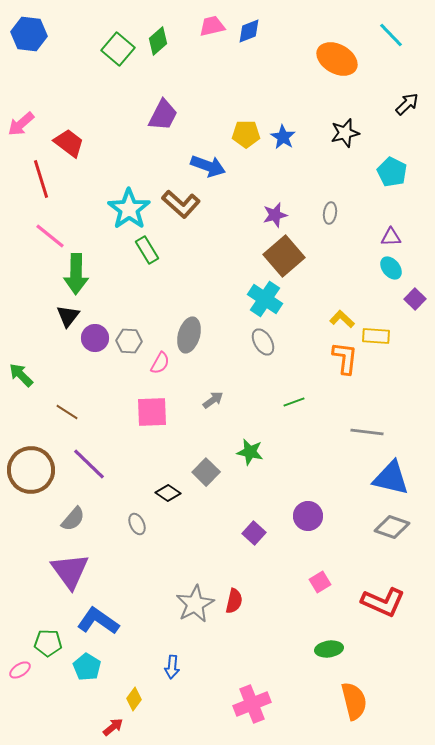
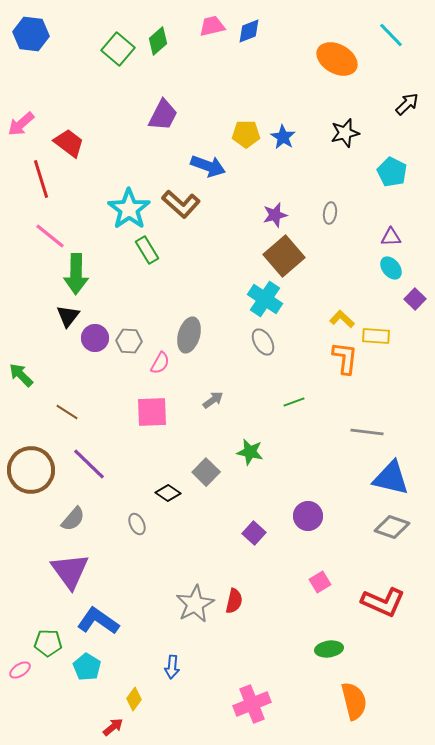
blue hexagon at (29, 34): moved 2 px right
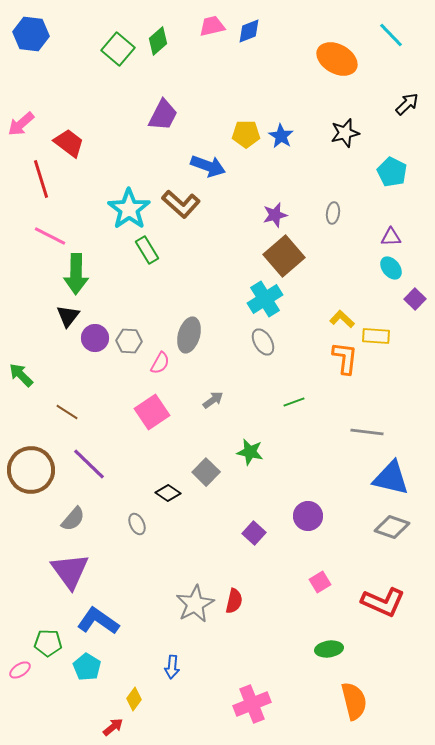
blue star at (283, 137): moved 2 px left, 1 px up
gray ellipse at (330, 213): moved 3 px right
pink line at (50, 236): rotated 12 degrees counterclockwise
cyan cross at (265, 299): rotated 24 degrees clockwise
pink square at (152, 412): rotated 32 degrees counterclockwise
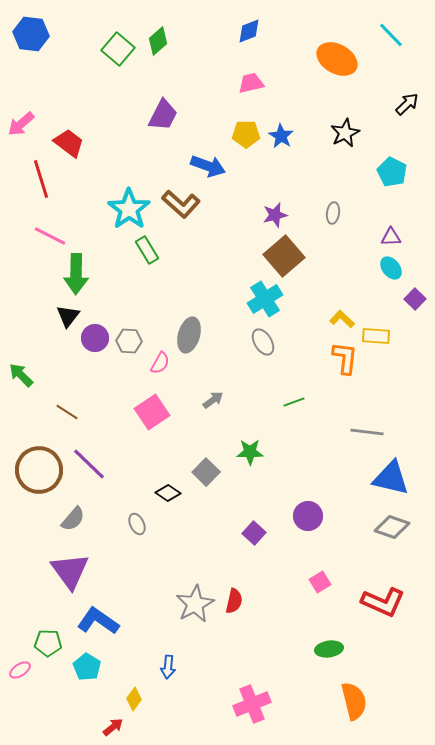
pink trapezoid at (212, 26): moved 39 px right, 57 px down
black star at (345, 133): rotated 12 degrees counterclockwise
green star at (250, 452): rotated 12 degrees counterclockwise
brown circle at (31, 470): moved 8 px right
blue arrow at (172, 667): moved 4 px left
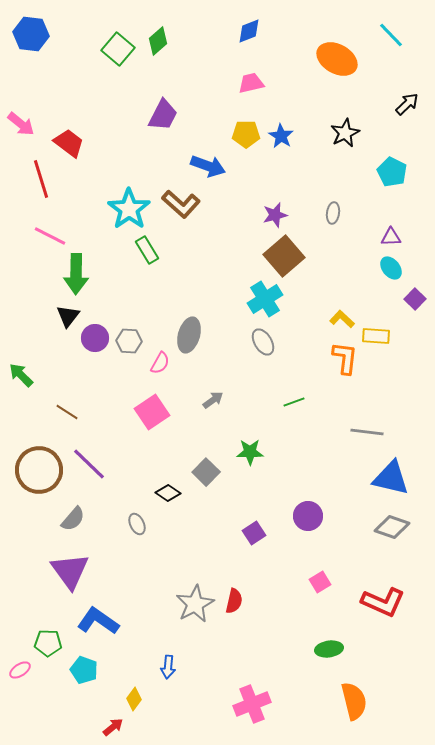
pink arrow at (21, 124): rotated 100 degrees counterclockwise
purple square at (254, 533): rotated 15 degrees clockwise
cyan pentagon at (87, 667): moved 3 px left, 3 px down; rotated 12 degrees counterclockwise
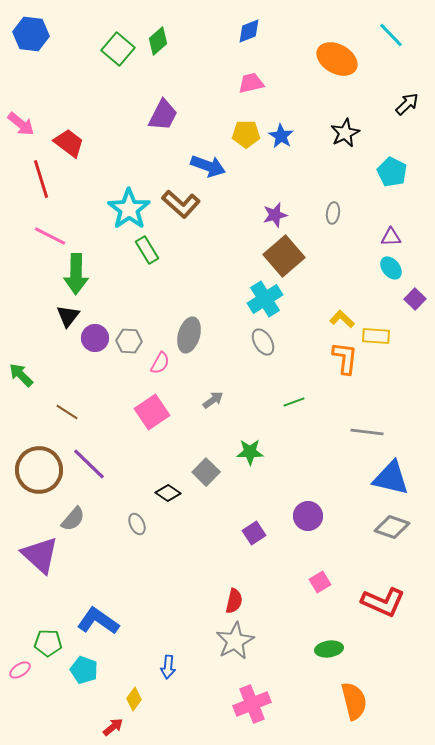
purple triangle at (70, 571): moved 30 px left, 16 px up; rotated 12 degrees counterclockwise
gray star at (195, 604): moved 40 px right, 37 px down
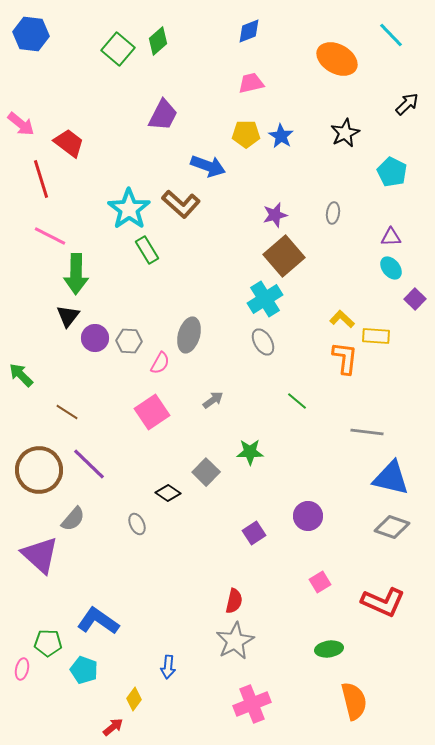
green line at (294, 402): moved 3 px right, 1 px up; rotated 60 degrees clockwise
pink ellipse at (20, 670): moved 2 px right, 1 px up; rotated 45 degrees counterclockwise
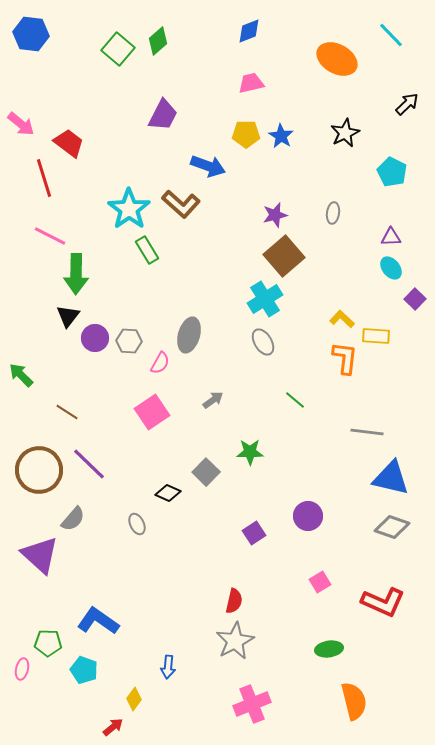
red line at (41, 179): moved 3 px right, 1 px up
green line at (297, 401): moved 2 px left, 1 px up
black diamond at (168, 493): rotated 10 degrees counterclockwise
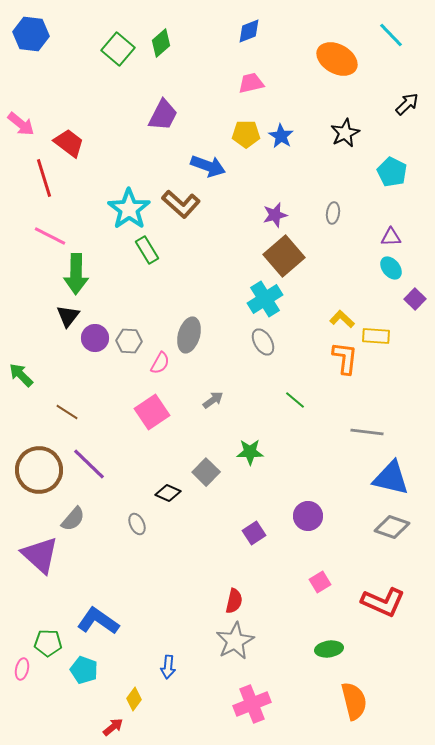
green diamond at (158, 41): moved 3 px right, 2 px down
